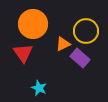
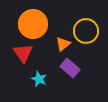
orange triangle: rotated 14 degrees counterclockwise
purple rectangle: moved 10 px left, 10 px down
cyan star: moved 9 px up
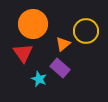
purple rectangle: moved 10 px left
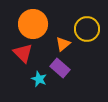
yellow circle: moved 1 px right, 2 px up
red triangle: rotated 10 degrees counterclockwise
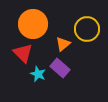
cyan star: moved 1 px left, 5 px up
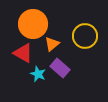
yellow circle: moved 2 px left, 7 px down
orange triangle: moved 11 px left
red triangle: rotated 15 degrees counterclockwise
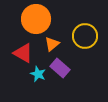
orange circle: moved 3 px right, 5 px up
